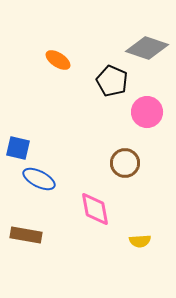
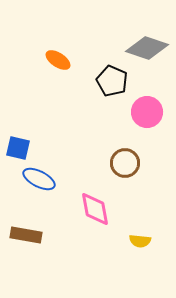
yellow semicircle: rotated 10 degrees clockwise
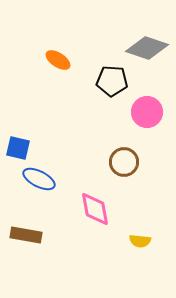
black pentagon: rotated 20 degrees counterclockwise
brown circle: moved 1 px left, 1 px up
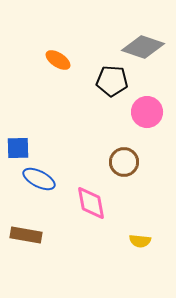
gray diamond: moved 4 px left, 1 px up
blue square: rotated 15 degrees counterclockwise
pink diamond: moved 4 px left, 6 px up
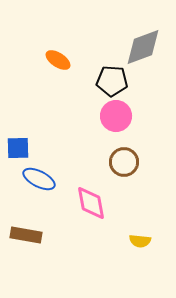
gray diamond: rotated 39 degrees counterclockwise
pink circle: moved 31 px left, 4 px down
